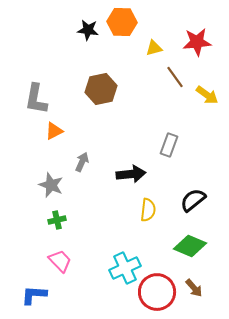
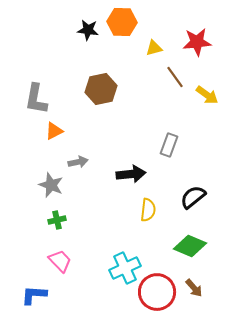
gray arrow: moved 4 px left; rotated 54 degrees clockwise
black semicircle: moved 3 px up
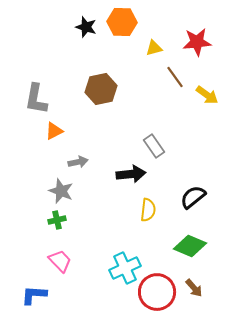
black star: moved 2 px left, 3 px up; rotated 10 degrees clockwise
gray rectangle: moved 15 px left, 1 px down; rotated 55 degrees counterclockwise
gray star: moved 10 px right, 6 px down
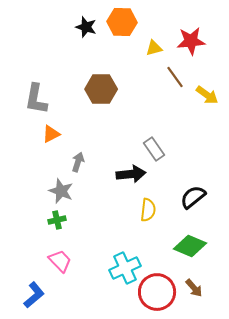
red star: moved 6 px left, 1 px up
brown hexagon: rotated 12 degrees clockwise
orange triangle: moved 3 px left, 3 px down
gray rectangle: moved 3 px down
gray arrow: rotated 60 degrees counterclockwise
blue L-shape: rotated 136 degrees clockwise
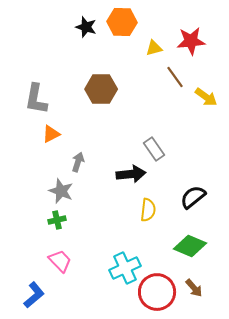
yellow arrow: moved 1 px left, 2 px down
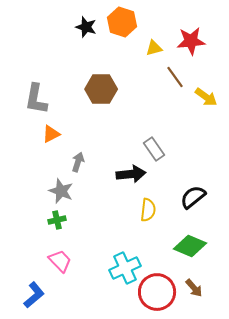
orange hexagon: rotated 16 degrees clockwise
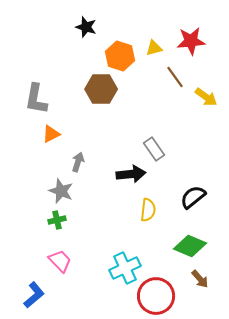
orange hexagon: moved 2 px left, 34 px down
brown arrow: moved 6 px right, 9 px up
red circle: moved 1 px left, 4 px down
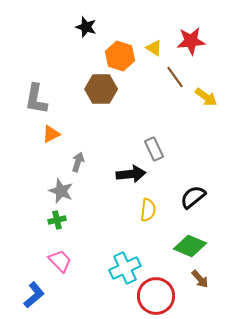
yellow triangle: rotated 48 degrees clockwise
gray rectangle: rotated 10 degrees clockwise
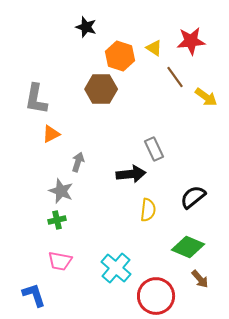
green diamond: moved 2 px left, 1 px down
pink trapezoid: rotated 145 degrees clockwise
cyan cross: moved 9 px left; rotated 24 degrees counterclockwise
blue L-shape: rotated 68 degrees counterclockwise
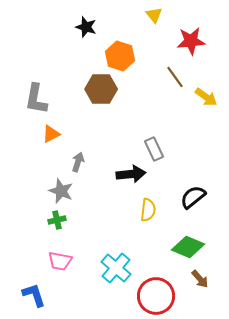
yellow triangle: moved 33 px up; rotated 18 degrees clockwise
